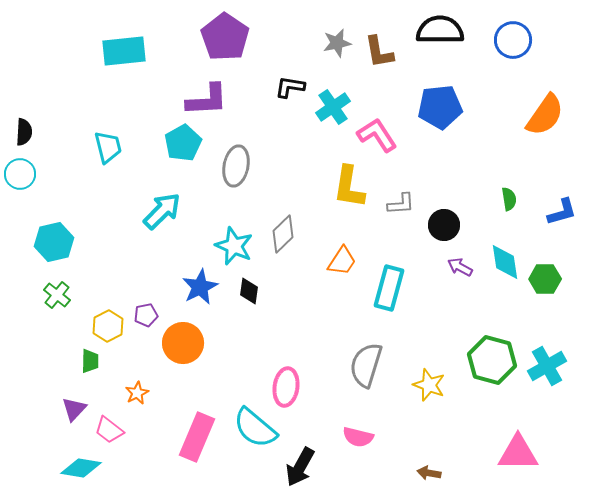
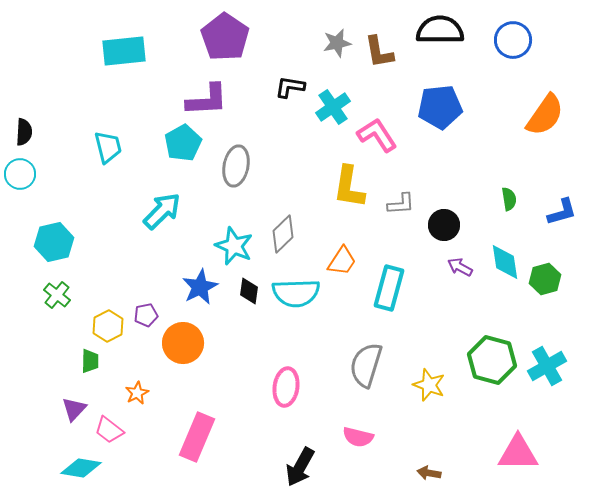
green hexagon at (545, 279): rotated 16 degrees counterclockwise
cyan semicircle at (255, 428): moved 41 px right, 135 px up; rotated 42 degrees counterclockwise
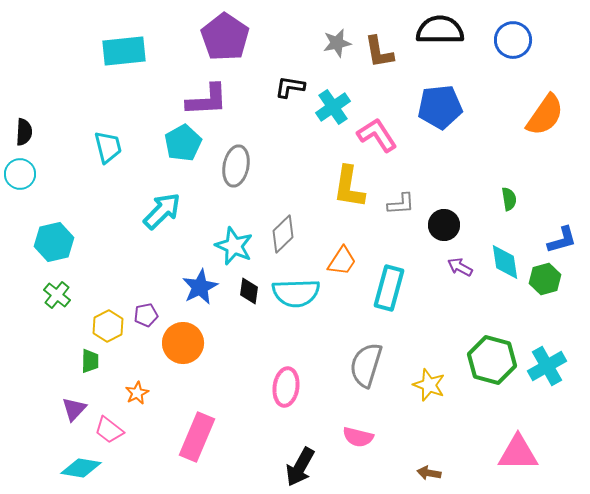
blue L-shape at (562, 212): moved 28 px down
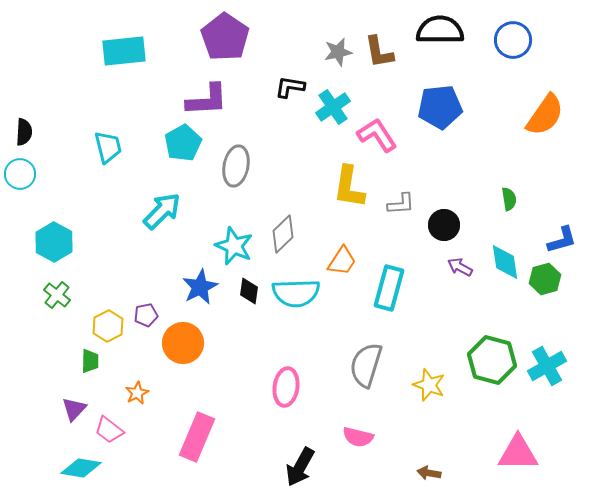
gray star at (337, 43): moved 1 px right, 9 px down
cyan hexagon at (54, 242): rotated 18 degrees counterclockwise
